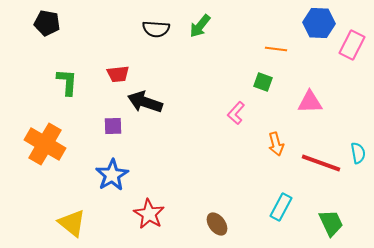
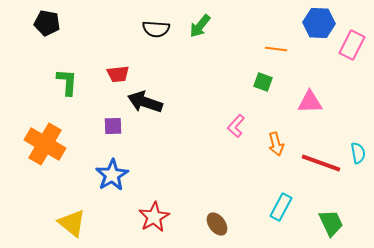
pink L-shape: moved 13 px down
red star: moved 5 px right, 3 px down; rotated 12 degrees clockwise
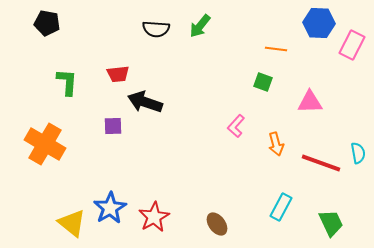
blue star: moved 2 px left, 33 px down
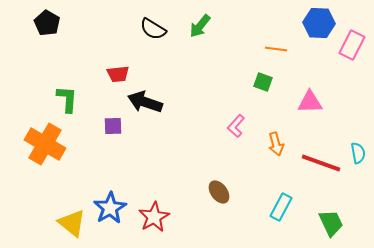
black pentagon: rotated 20 degrees clockwise
black semicircle: moved 3 px left; rotated 28 degrees clockwise
green L-shape: moved 17 px down
brown ellipse: moved 2 px right, 32 px up
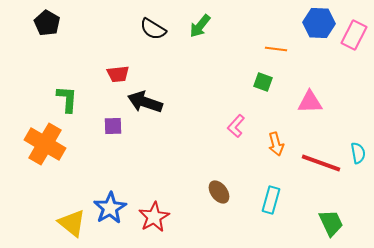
pink rectangle: moved 2 px right, 10 px up
cyan rectangle: moved 10 px left, 7 px up; rotated 12 degrees counterclockwise
